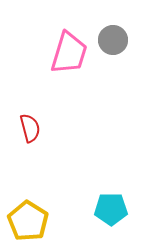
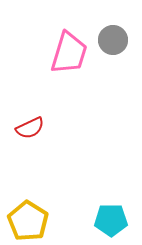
red semicircle: rotated 80 degrees clockwise
cyan pentagon: moved 11 px down
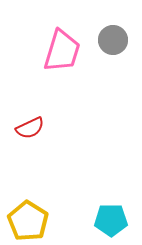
pink trapezoid: moved 7 px left, 2 px up
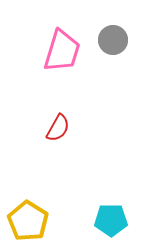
red semicircle: moved 28 px right; rotated 36 degrees counterclockwise
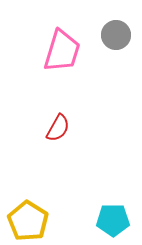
gray circle: moved 3 px right, 5 px up
cyan pentagon: moved 2 px right
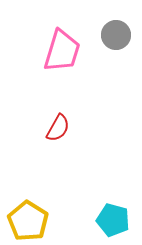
cyan pentagon: rotated 16 degrees clockwise
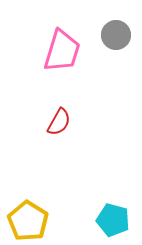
red semicircle: moved 1 px right, 6 px up
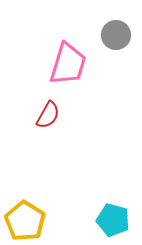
pink trapezoid: moved 6 px right, 13 px down
red semicircle: moved 11 px left, 7 px up
yellow pentagon: moved 3 px left
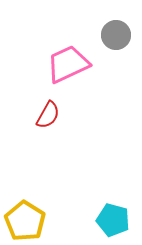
pink trapezoid: rotated 132 degrees counterclockwise
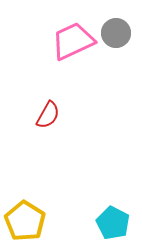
gray circle: moved 2 px up
pink trapezoid: moved 5 px right, 23 px up
cyan pentagon: moved 3 px down; rotated 12 degrees clockwise
